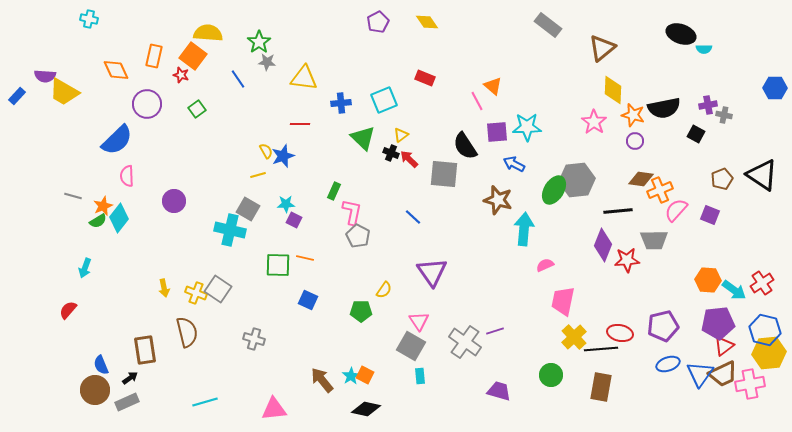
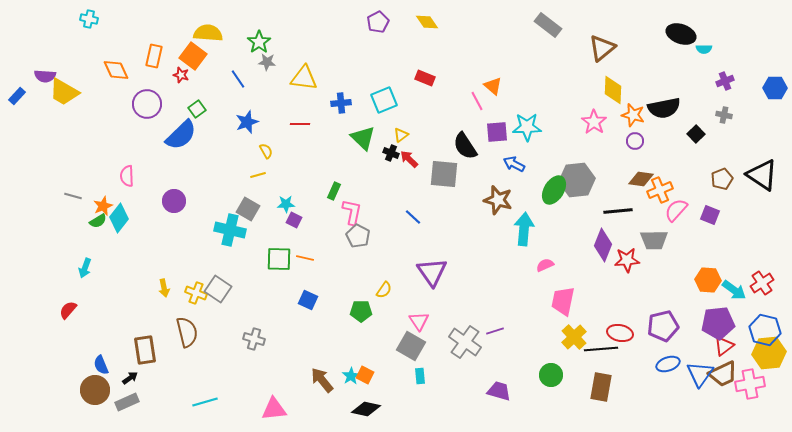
purple cross at (708, 105): moved 17 px right, 24 px up; rotated 12 degrees counterclockwise
black square at (696, 134): rotated 18 degrees clockwise
blue semicircle at (117, 140): moved 64 px right, 5 px up
blue star at (283, 156): moved 36 px left, 34 px up
green square at (278, 265): moved 1 px right, 6 px up
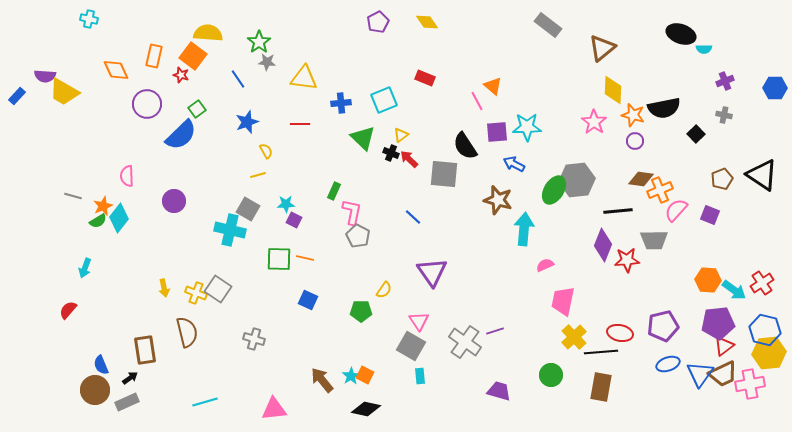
black line at (601, 349): moved 3 px down
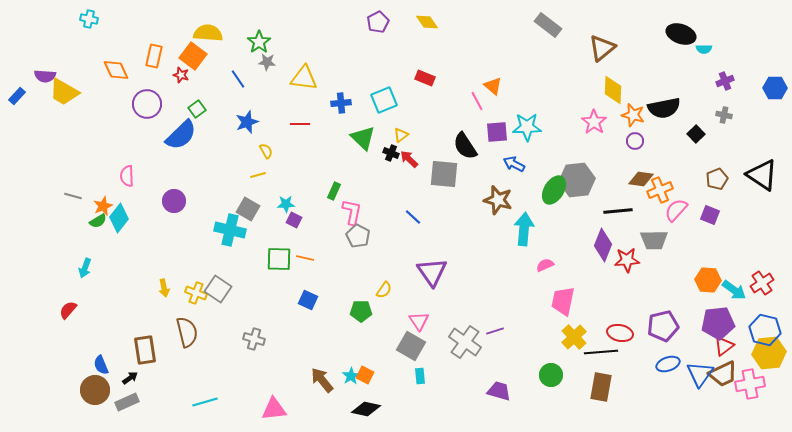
brown pentagon at (722, 179): moved 5 px left
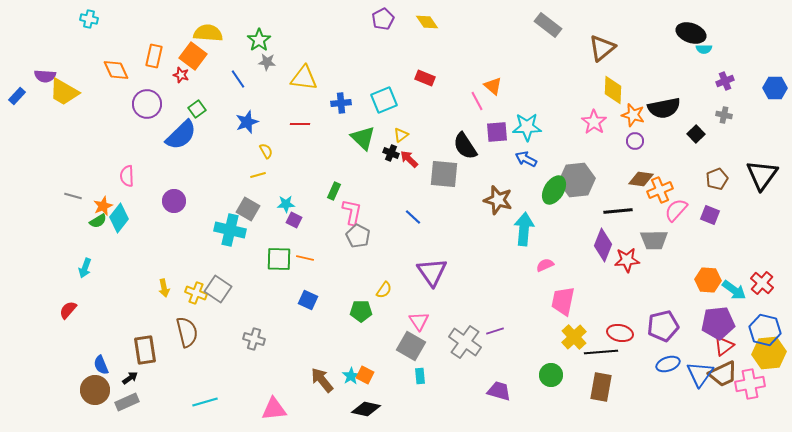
purple pentagon at (378, 22): moved 5 px right, 3 px up
black ellipse at (681, 34): moved 10 px right, 1 px up
green star at (259, 42): moved 2 px up
blue arrow at (514, 164): moved 12 px right, 5 px up
black triangle at (762, 175): rotated 32 degrees clockwise
red cross at (762, 283): rotated 15 degrees counterclockwise
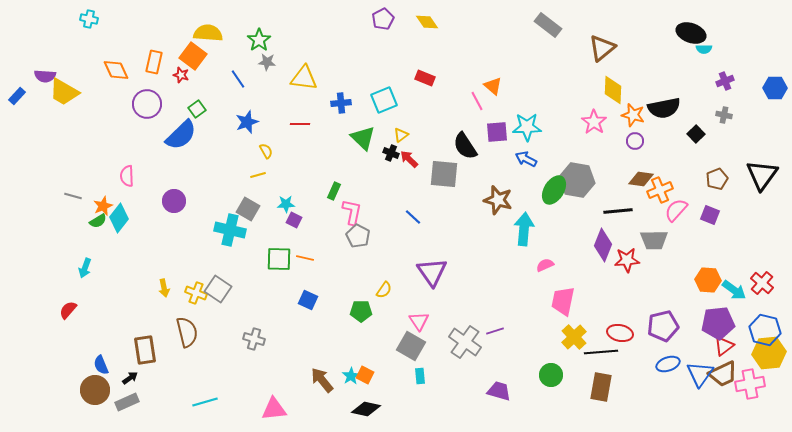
orange rectangle at (154, 56): moved 6 px down
gray hexagon at (577, 180): rotated 16 degrees clockwise
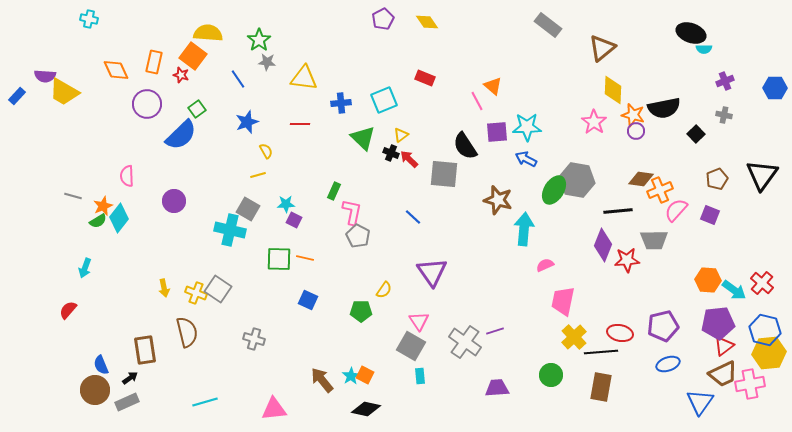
purple circle at (635, 141): moved 1 px right, 10 px up
blue triangle at (700, 374): moved 28 px down
purple trapezoid at (499, 391): moved 2 px left, 3 px up; rotated 20 degrees counterclockwise
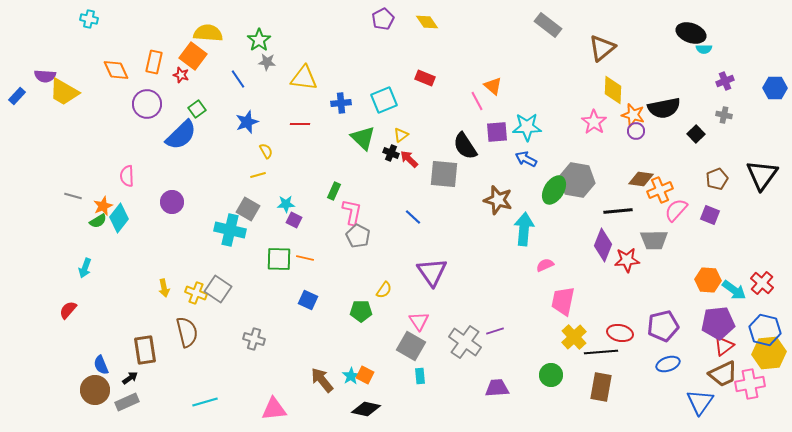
purple circle at (174, 201): moved 2 px left, 1 px down
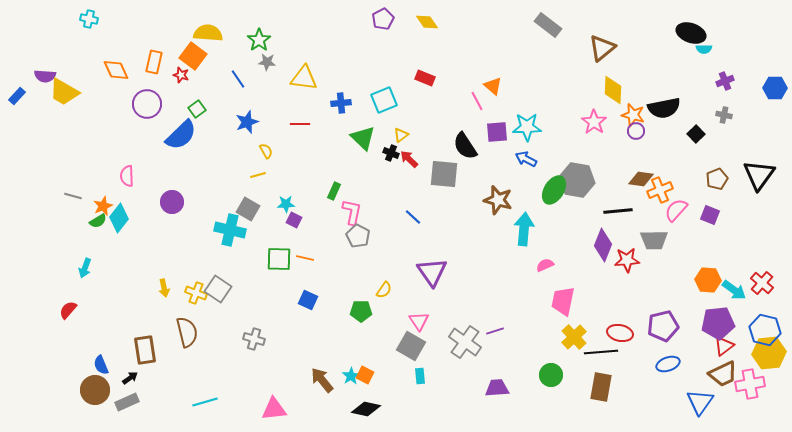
black triangle at (762, 175): moved 3 px left
